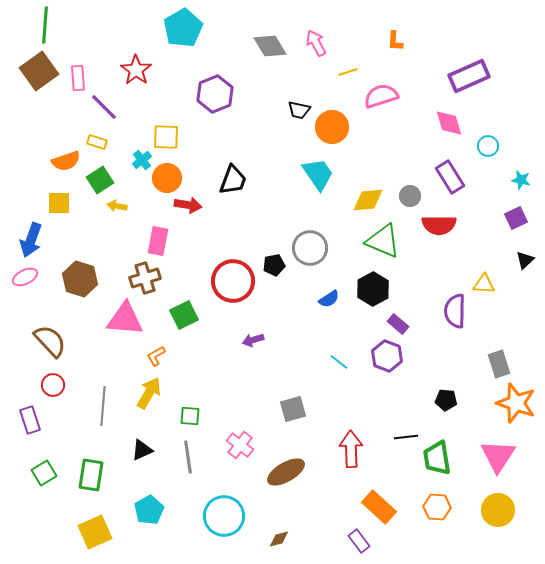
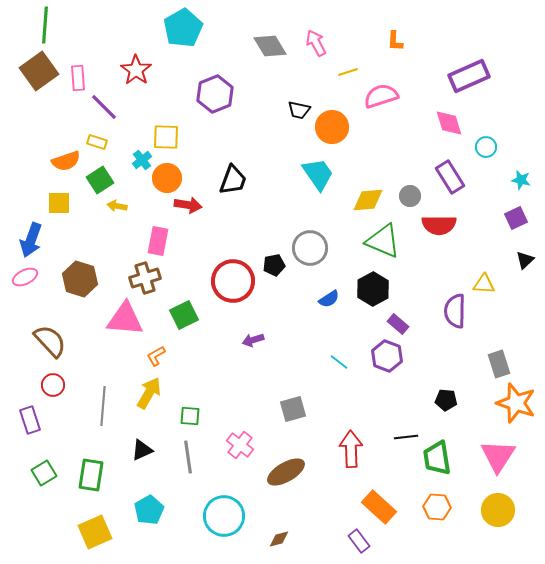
cyan circle at (488, 146): moved 2 px left, 1 px down
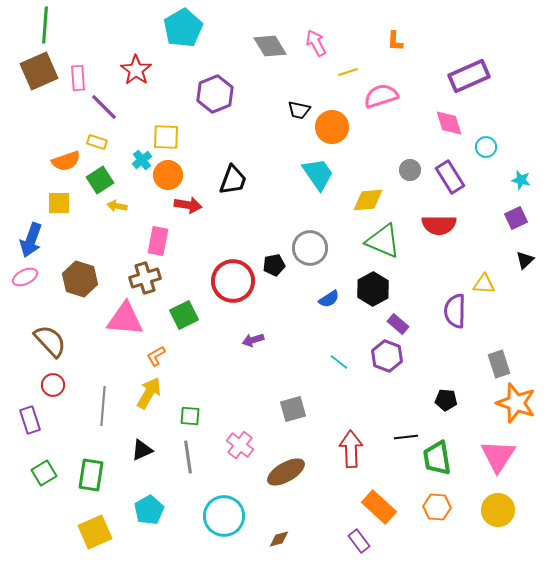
brown square at (39, 71): rotated 12 degrees clockwise
orange circle at (167, 178): moved 1 px right, 3 px up
gray circle at (410, 196): moved 26 px up
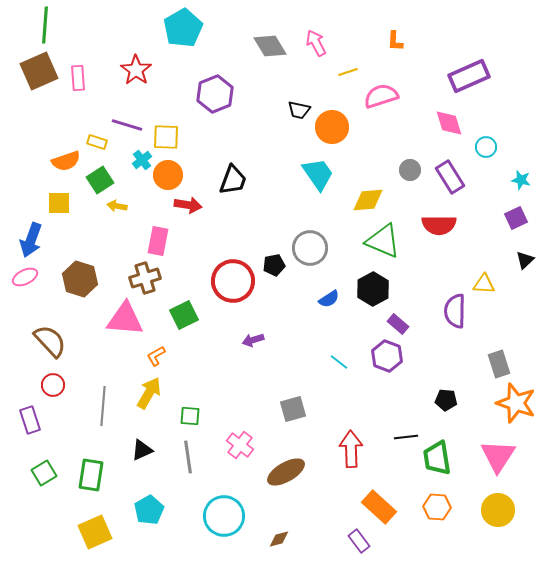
purple line at (104, 107): moved 23 px right, 18 px down; rotated 28 degrees counterclockwise
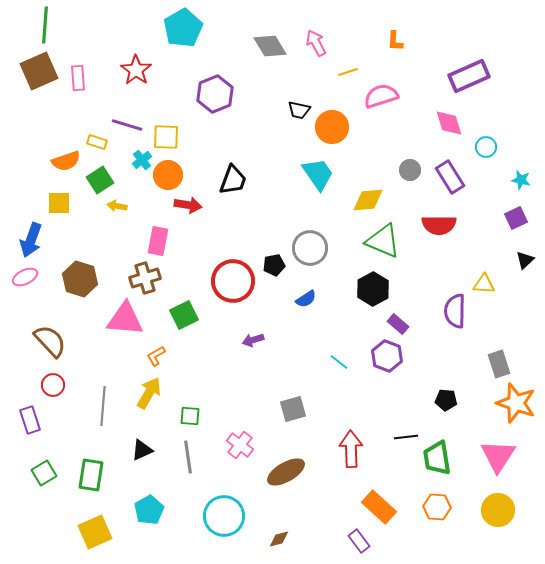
blue semicircle at (329, 299): moved 23 px left
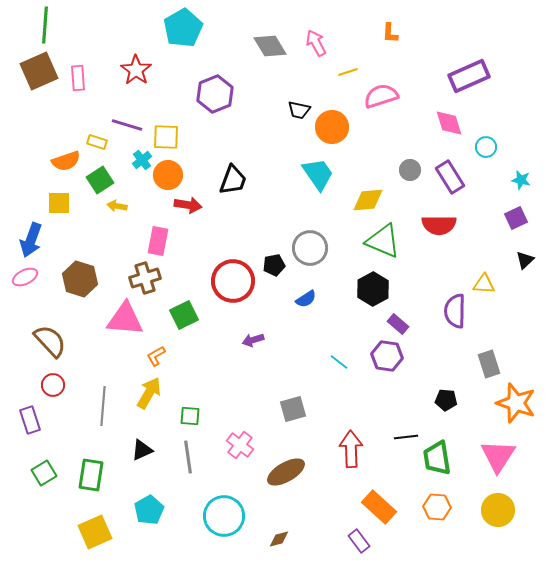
orange L-shape at (395, 41): moved 5 px left, 8 px up
purple hexagon at (387, 356): rotated 12 degrees counterclockwise
gray rectangle at (499, 364): moved 10 px left
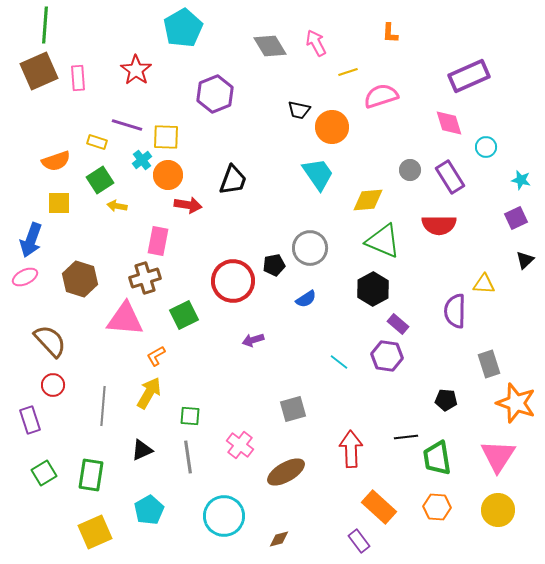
orange semicircle at (66, 161): moved 10 px left
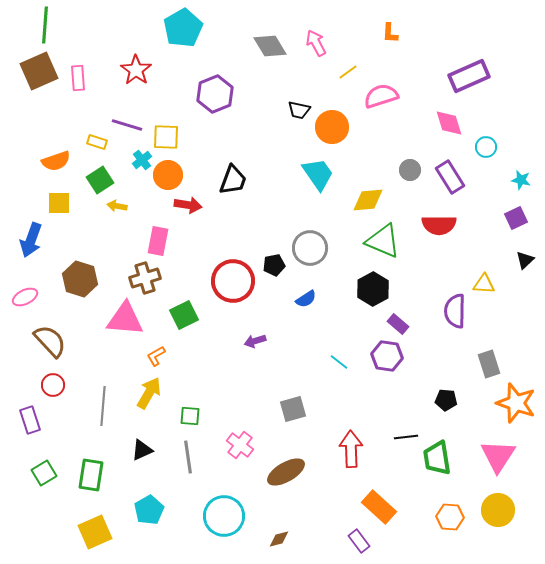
yellow line at (348, 72): rotated 18 degrees counterclockwise
pink ellipse at (25, 277): moved 20 px down
purple arrow at (253, 340): moved 2 px right, 1 px down
orange hexagon at (437, 507): moved 13 px right, 10 px down
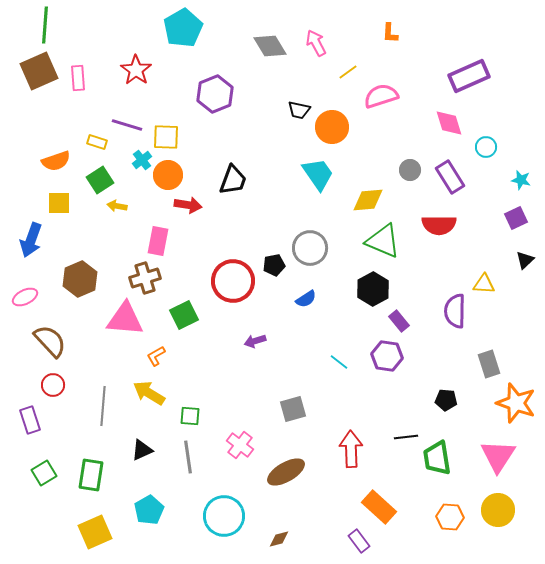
brown hexagon at (80, 279): rotated 20 degrees clockwise
purple rectangle at (398, 324): moved 1 px right, 3 px up; rotated 10 degrees clockwise
yellow arrow at (149, 393): rotated 88 degrees counterclockwise
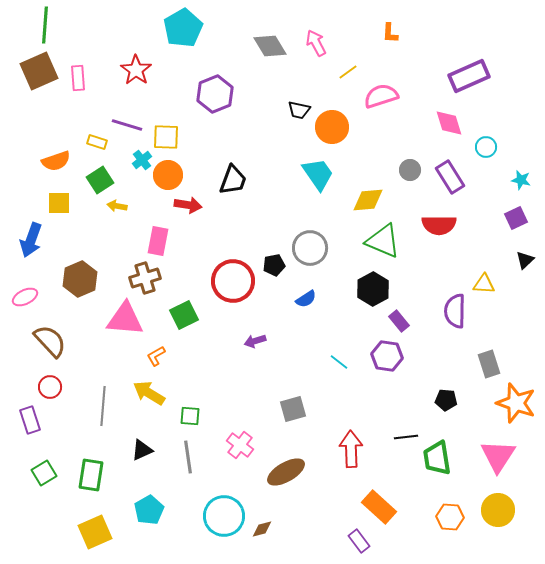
red circle at (53, 385): moved 3 px left, 2 px down
brown diamond at (279, 539): moved 17 px left, 10 px up
